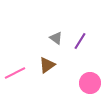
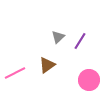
gray triangle: moved 2 px right, 1 px up; rotated 40 degrees clockwise
pink circle: moved 1 px left, 3 px up
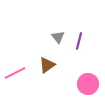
gray triangle: rotated 24 degrees counterclockwise
purple line: moved 1 px left; rotated 18 degrees counterclockwise
pink circle: moved 1 px left, 4 px down
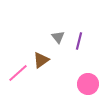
brown triangle: moved 6 px left, 5 px up
pink line: moved 3 px right; rotated 15 degrees counterclockwise
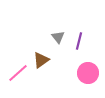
pink circle: moved 11 px up
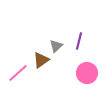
gray triangle: moved 2 px left, 9 px down; rotated 24 degrees clockwise
pink circle: moved 1 px left
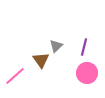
purple line: moved 5 px right, 6 px down
brown triangle: rotated 30 degrees counterclockwise
pink line: moved 3 px left, 3 px down
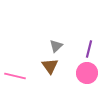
purple line: moved 5 px right, 2 px down
brown triangle: moved 9 px right, 6 px down
pink line: rotated 55 degrees clockwise
